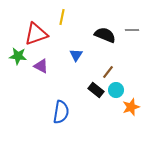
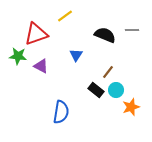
yellow line: moved 3 px right, 1 px up; rotated 42 degrees clockwise
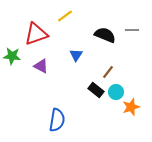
green star: moved 6 px left
cyan circle: moved 2 px down
blue semicircle: moved 4 px left, 8 px down
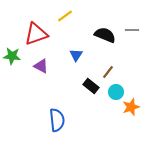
black rectangle: moved 5 px left, 4 px up
blue semicircle: rotated 15 degrees counterclockwise
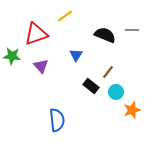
purple triangle: rotated 21 degrees clockwise
orange star: moved 1 px right, 3 px down
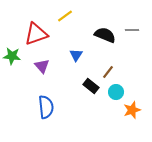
purple triangle: moved 1 px right
blue semicircle: moved 11 px left, 13 px up
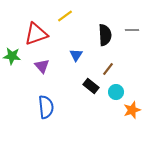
black semicircle: rotated 65 degrees clockwise
brown line: moved 3 px up
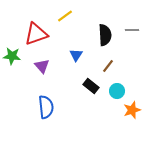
brown line: moved 3 px up
cyan circle: moved 1 px right, 1 px up
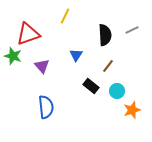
yellow line: rotated 28 degrees counterclockwise
gray line: rotated 24 degrees counterclockwise
red triangle: moved 8 px left
green star: moved 1 px right; rotated 12 degrees clockwise
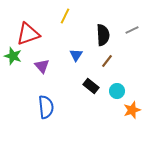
black semicircle: moved 2 px left
brown line: moved 1 px left, 5 px up
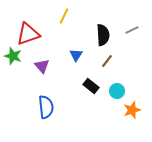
yellow line: moved 1 px left
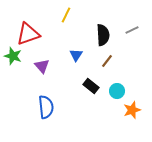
yellow line: moved 2 px right, 1 px up
